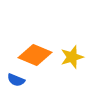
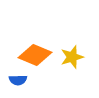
blue semicircle: moved 2 px right; rotated 24 degrees counterclockwise
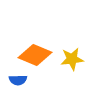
yellow star: moved 2 px down; rotated 10 degrees clockwise
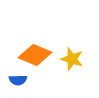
yellow star: rotated 25 degrees clockwise
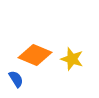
blue semicircle: moved 2 px left, 1 px up; rotated 120 degrees counterclockwise
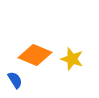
blue semicircle: moved 1 px left, 1 px down
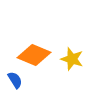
orange diamond: moved 1 px left
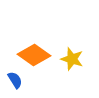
orange diamond: rotated 12 degrees clockwise
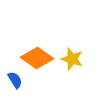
orange diamond: moved 3 px right, 3 px down
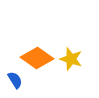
yellow star: moved 1 px left
